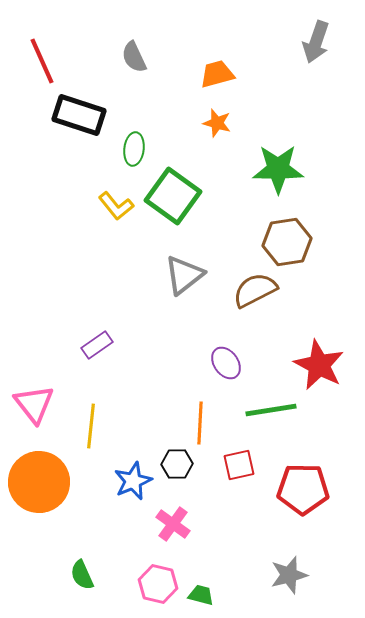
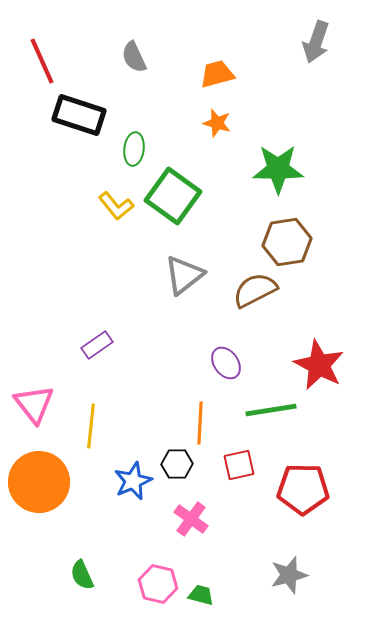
pink cross: moved 18 px right, 5 px up
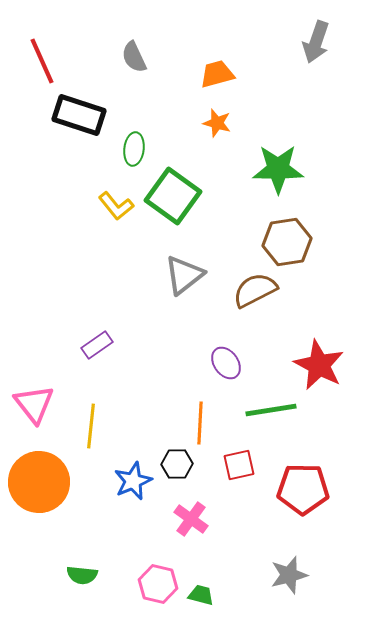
green semicircle: rotated 60 degrees counterclockwise
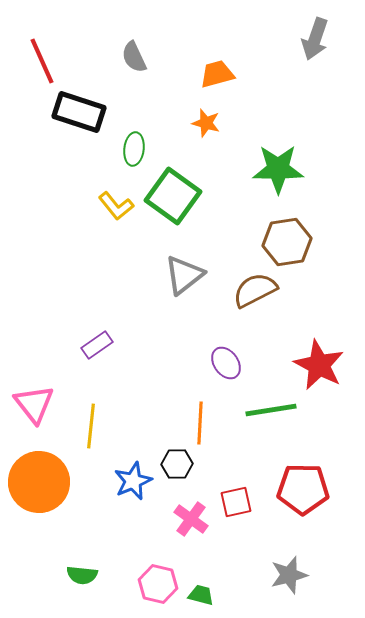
gray arrow: moved 1 px left, 3 px up
black rectangle: moved 3 px up
orange star: moved 11 px left
red square: moved 3 px left, 37 px down
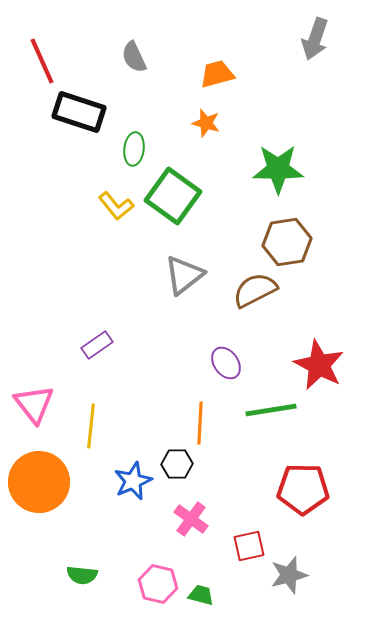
red square: moved 13 px right, 44 px down
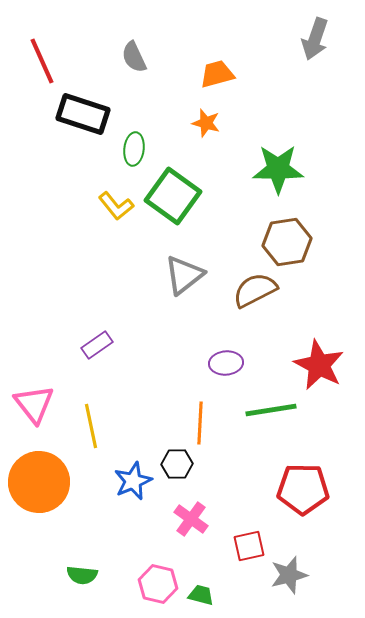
black rectangle: moved 4 px right, 2 px down
purple ellipse: rotated 60 degrees counterclockwise
yellow line: rotated 18 degrees counterclockwise
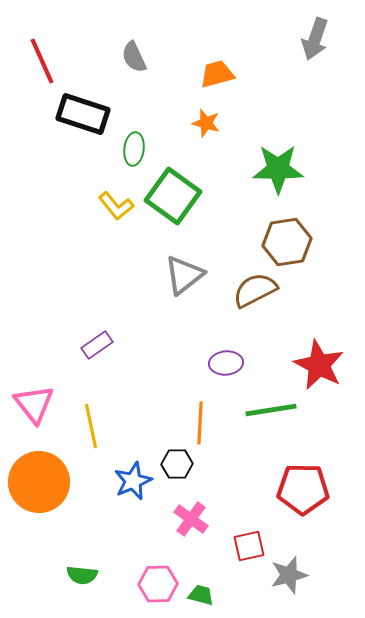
pink hexagon: rotated 15 degrees counterclockwise
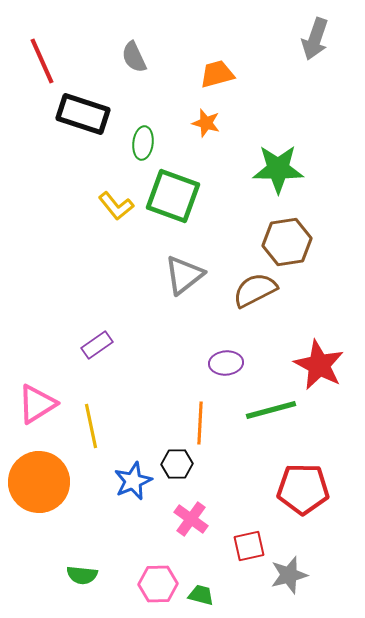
green ellipse: moved 9 px right, 6 px up
green square: rotated 16 degrees counterclockwise
pink triangle: moved 3 px right; rotated 36 degrees clockwise
green line: rotated 6 degrees counterclockwise
